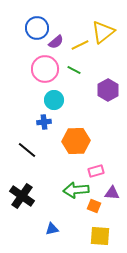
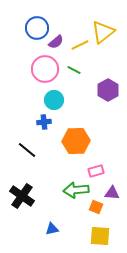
orange square: moved 2 px right, 1 px down
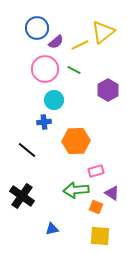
purple triangle: rotated 28 degrees clockwise
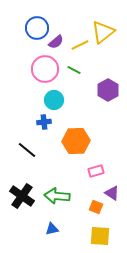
green arrow: moved 19 px left, 6 px down; rotated 10 degrees clockwise
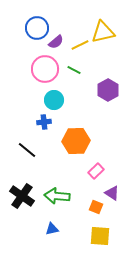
yellow triangle: rotated 25 degrees clockwise
pink rectangle: rotated 28 degrees counterclockwise
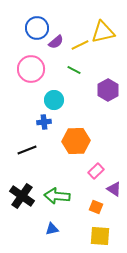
pink circle: moved 14 px left
black line: rotated 60 degrees counterclockwise
purple triangle: moved 2 px right, 4 px up
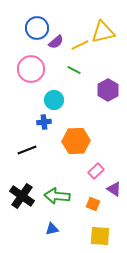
orange square: moved 3 px left, 3 px up
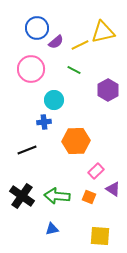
purple triangle: moved 1 px left
orange square: moved 4 px left, 7 px up
